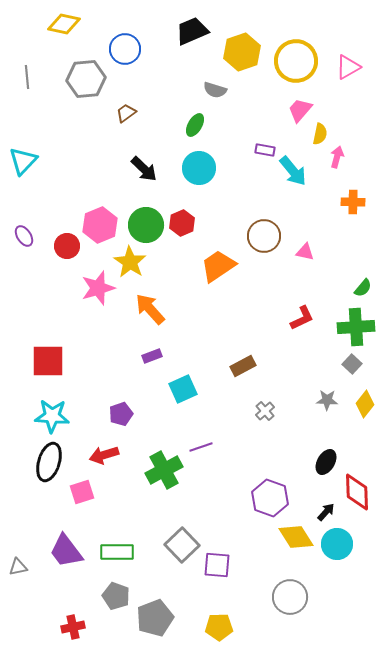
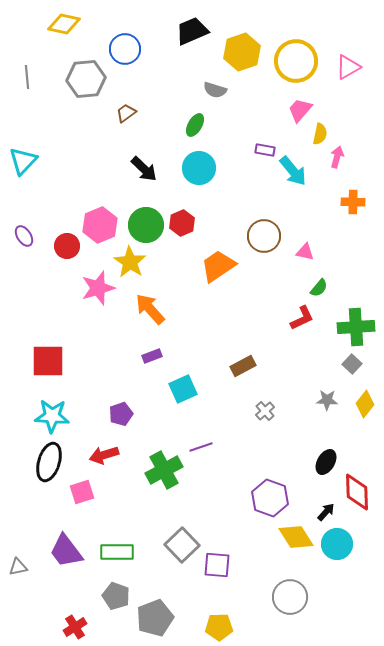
green semicircle at (363, 288): moved 44 px left
red cross at (73, 627): moved 2 px right; rotated 20 degrees counterclockwise
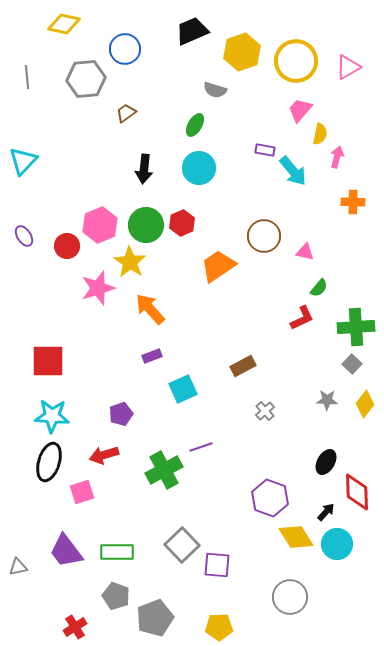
black arrow at (144, 169): rotated 52 degrees clockwise
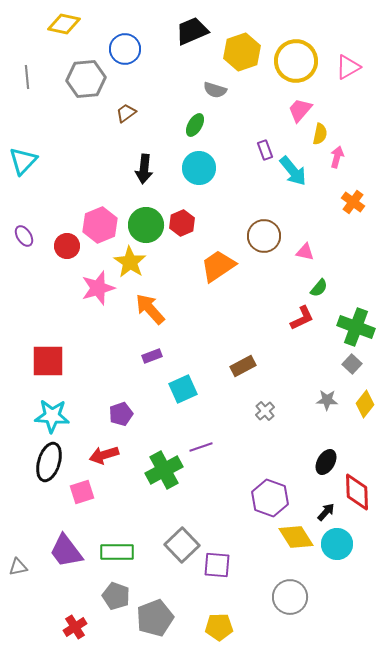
purple rectangle at (265, 150): rotated 60 degrees clockwise
orange cross at (353, 202): rotated 35 degrees clockwise
green cross at (356, 327): rotated 24 degrees clockwise
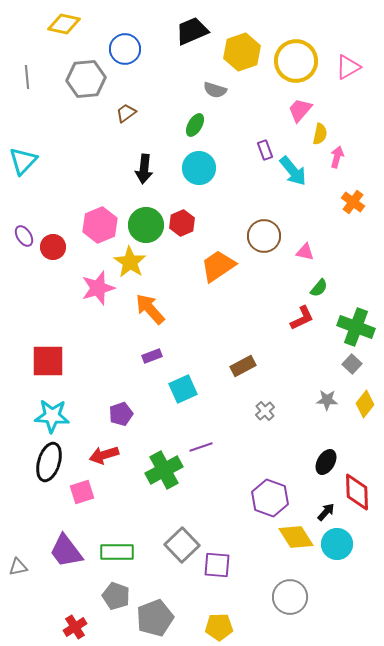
red circle at (67, 246): moved 14 px left, 1 px down
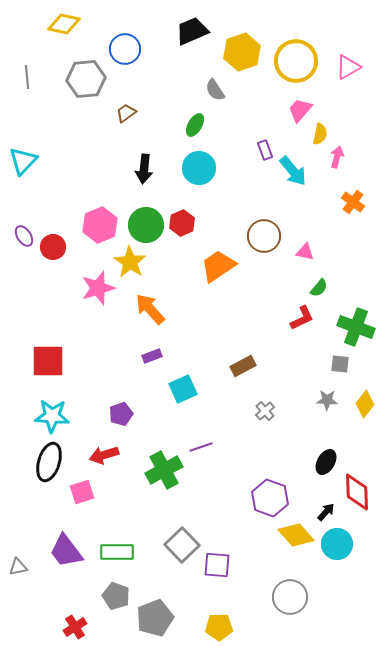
gray semicircle at (215, 90): rotated 40 degrees clockwise
gray square at (352, 364): moved 12 px left; rotated 36 degrees counterclockwise
yellow diamond at (296, 537): moved 2 px up; rotated 9 degrees counterclockwise
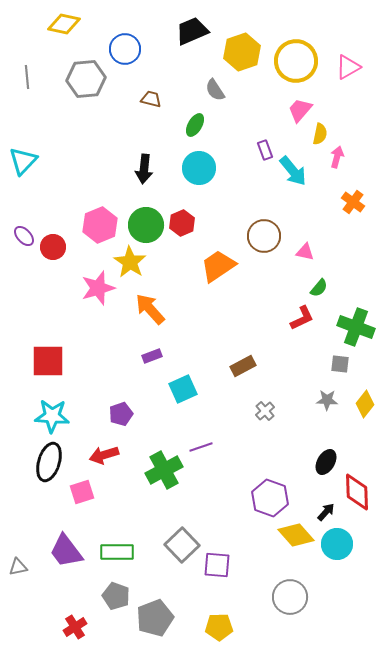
brown trapezoid at (126, 113): moved 25 px right, 14 px up; rotated 50 degrees clockwise
purple ellipse at (24, 236): rotated 10 degrees counterclockwise
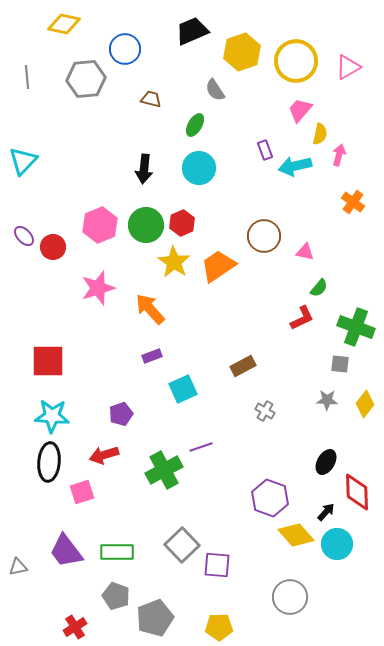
pink arrow at (337, 157): moved 2 px right, 2 px up
cyan arrow at (293, 171): moved 2 px right, 5 px up; rotated 116 degrees clockwise
yellow star at (130, 262): moved 44 px right
gray cross at (265, 411): rotated 18 degrees counterclockwise
black ellipse at (49, 462): rotated 12 degrees counterclockwise
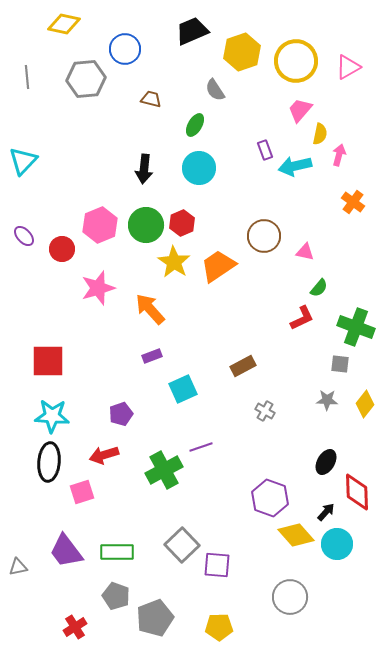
red circle at (53, 247): moved 9 px right, 2 px down
